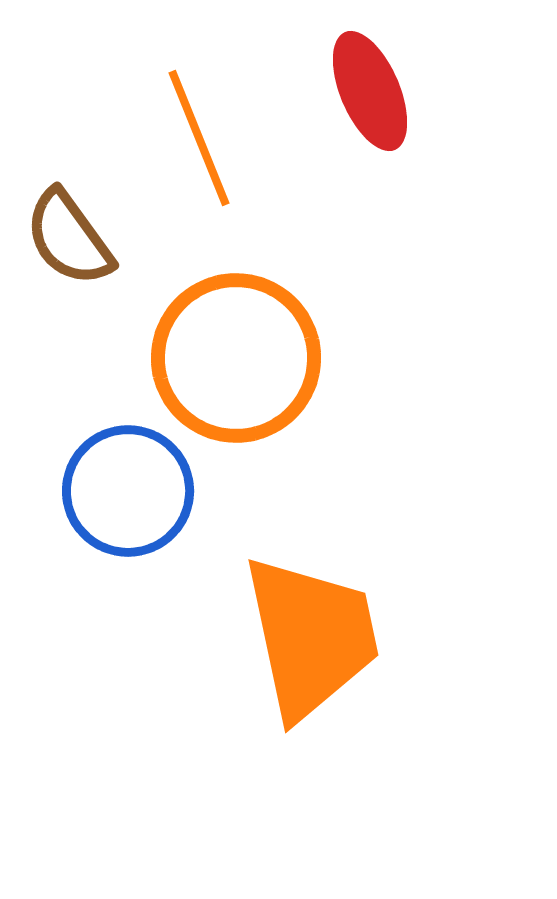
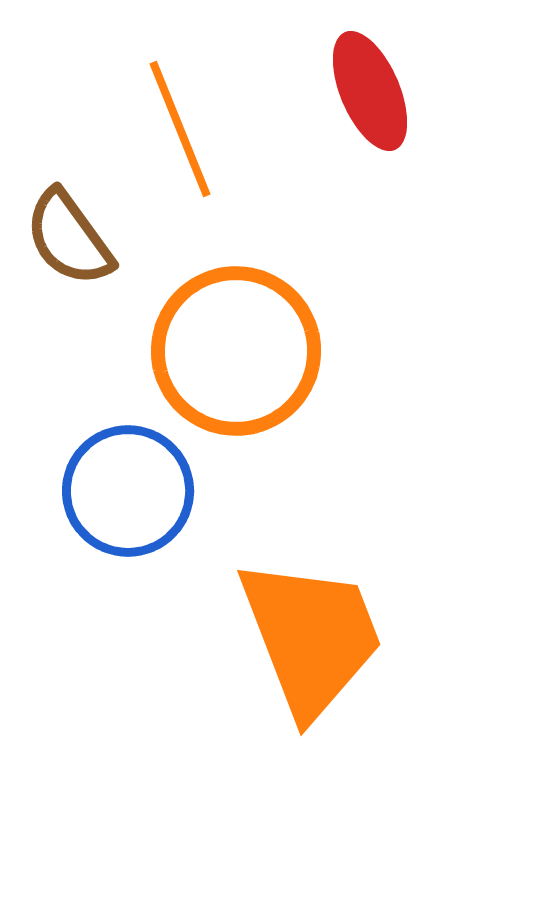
orange line: moved 19 px left, 9 px up
orange circle: moved 7 px up
orange trapezoid: rotated 9 degrees counterclockwise
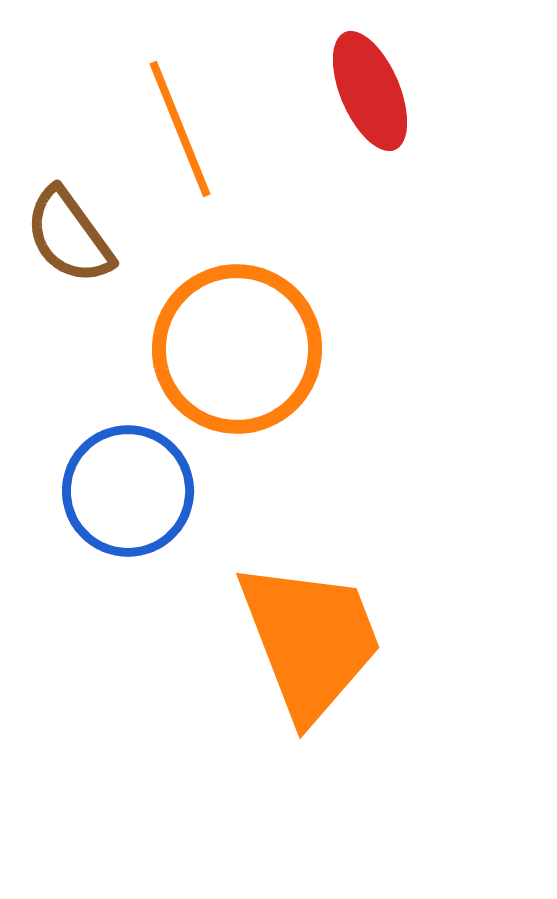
brown semicircle: moved 2 px up
orange circle: moved 1 px right, 2 px up
orange trapezoid: moved 1 px left, 3 px down
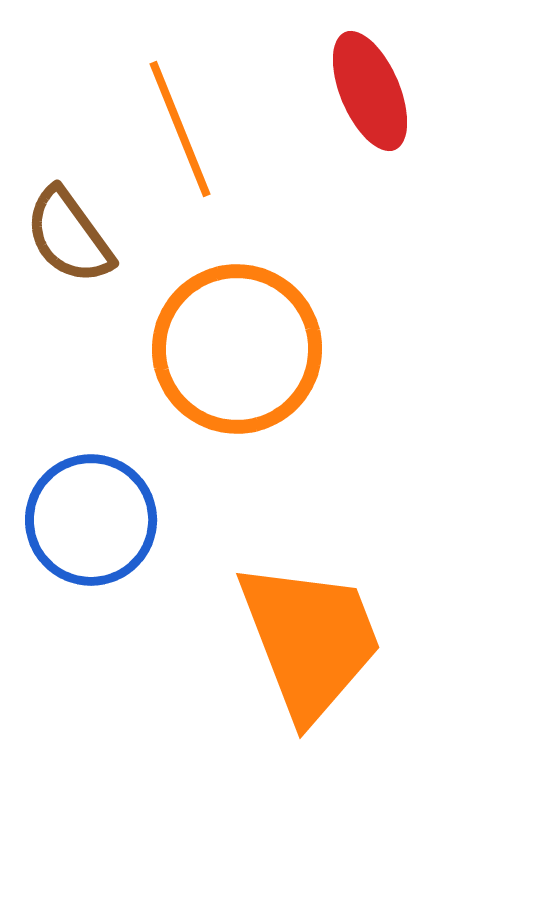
blue circle: moved 37 px left, 29 px down
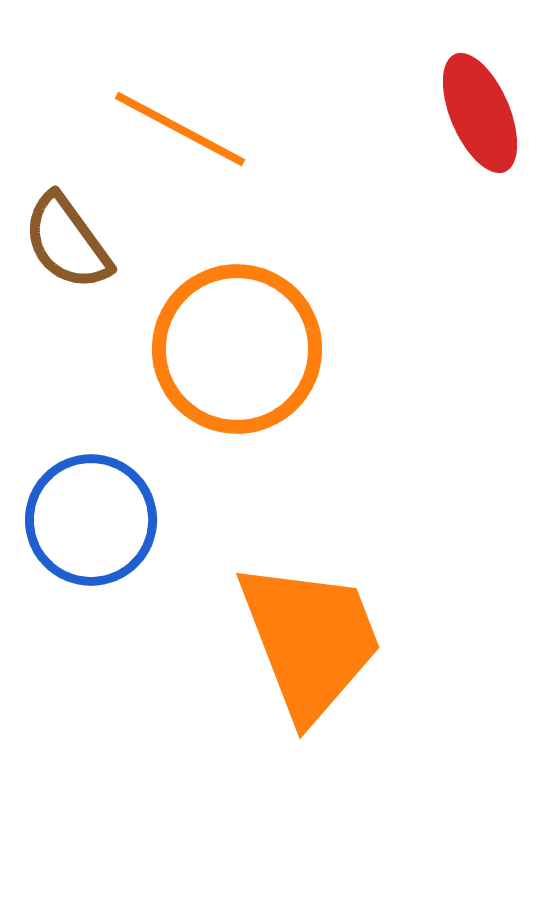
red ellipse: moved 110 px right, 22 px down
orange line: rotated 40 degrees counterclockwise
brown semicircle: moved 2 px left, 6 px down
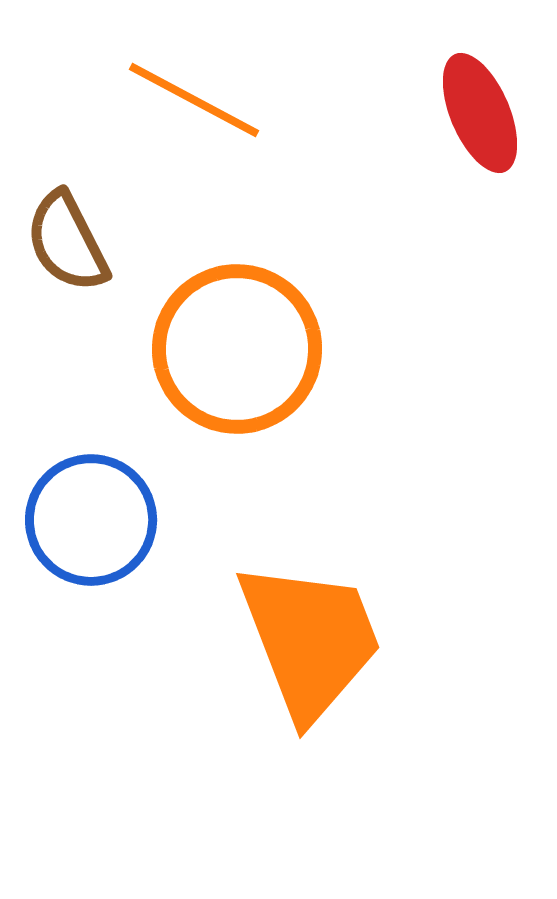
orange line: moved 14 px right, 29 px up
brown semicircle: rotated 9 degrees clockwise
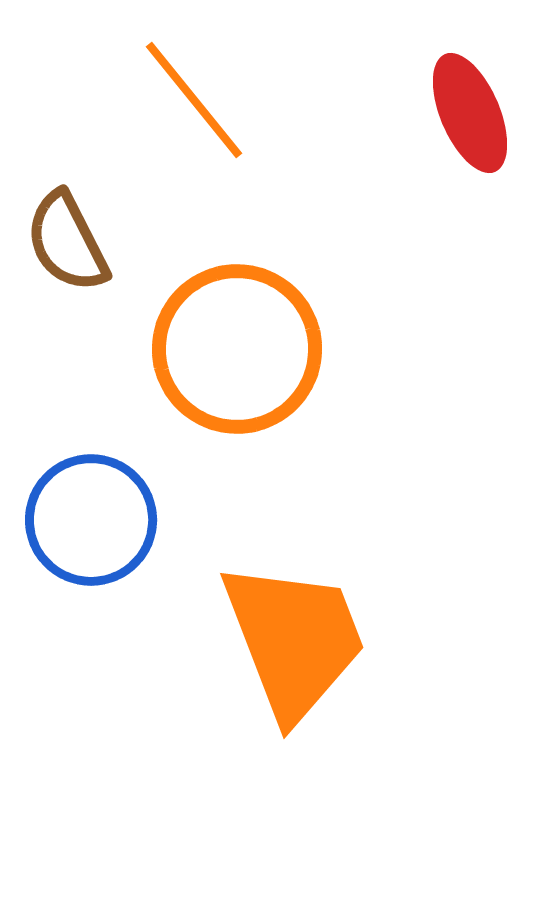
orange line: rotated 23 degrees clockwise
red ellipse: moved 10 px left
orange trapezoid: moved 16 px left
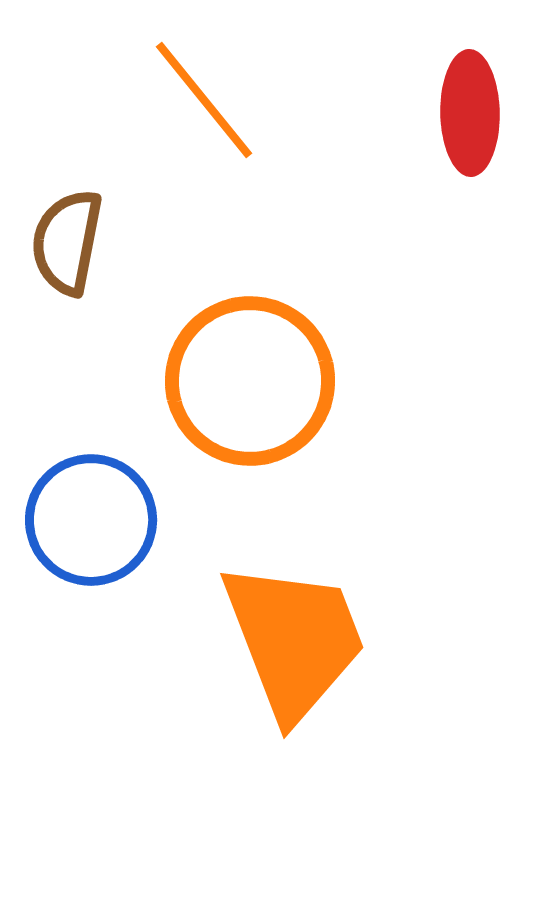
orange line: moved 10 px right
red ellipse: rotated 22 degrees clockwise
brown semicircle: rotated 38 degrees clockwise
orange circle: moved 13 px right, 32 px down
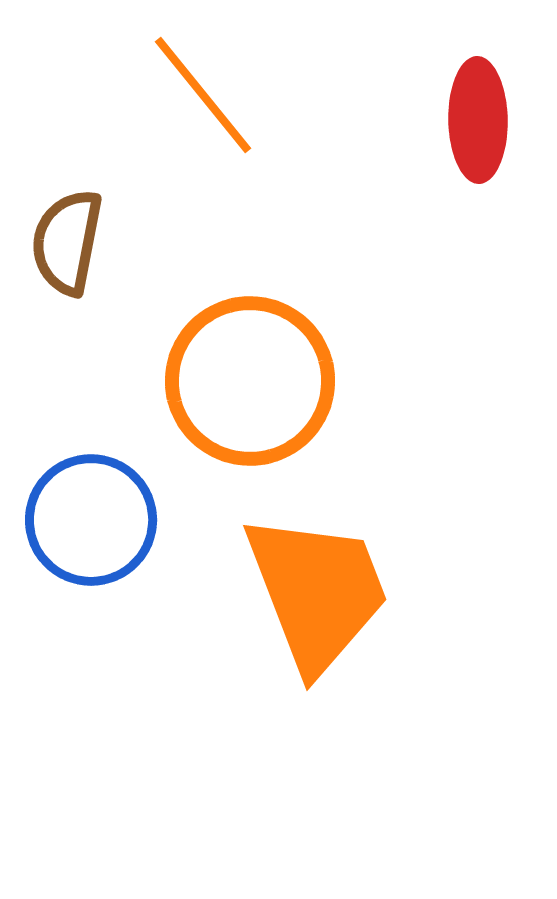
orange line: moved 1 px left, 5 px up
red ellipse: moved 8 px right, 7 px down
orange trapezoid: moved 23 px right, 48 px up
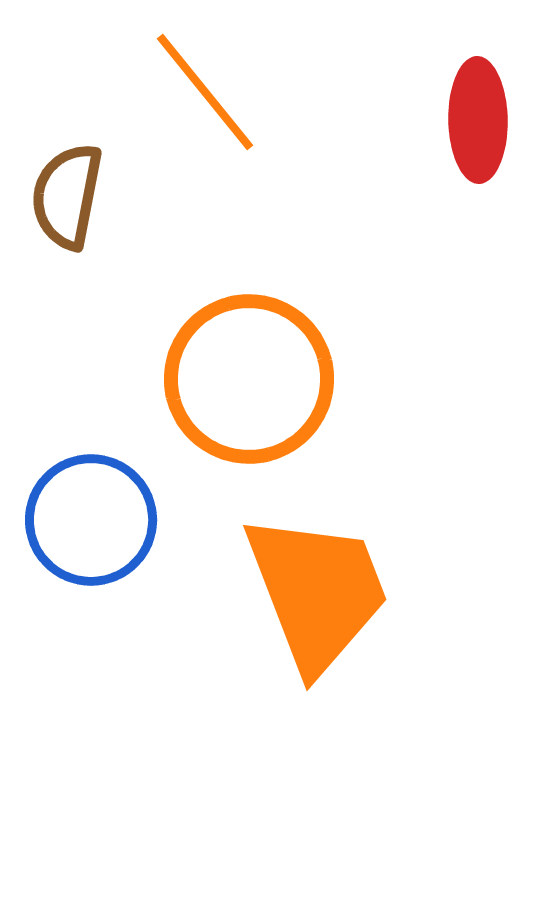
orange line: moved 2 px right, 3 px up
brown semicircle: moved 46 px up
orange circle: moved 1 px left, 2 px up
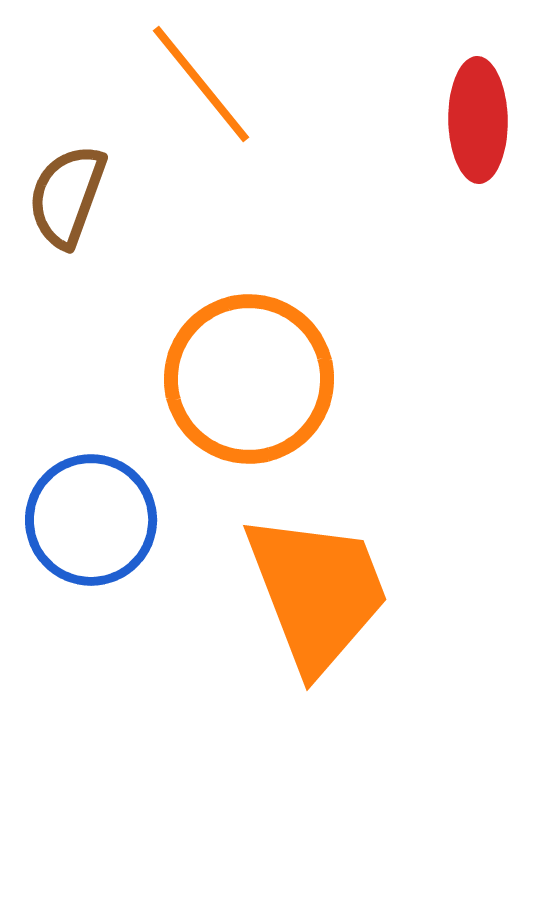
orange line: moved 4 px left, 8 px up
brown semicircle: rotated 9 degrees clockwise
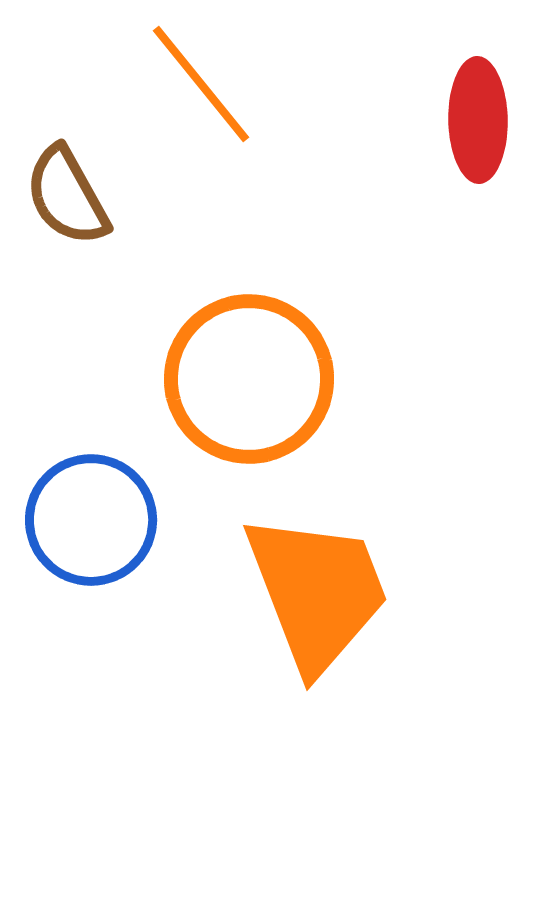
brown semicircle: rotated 49 degrees counterclockwise
